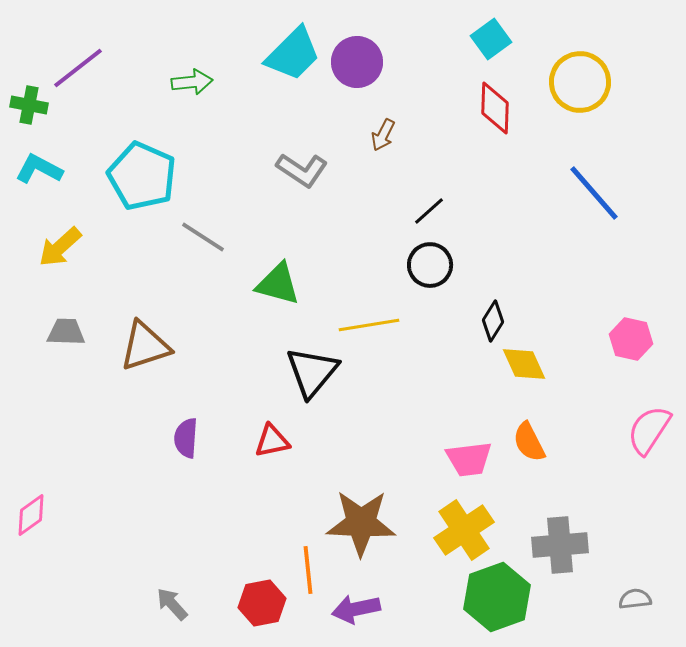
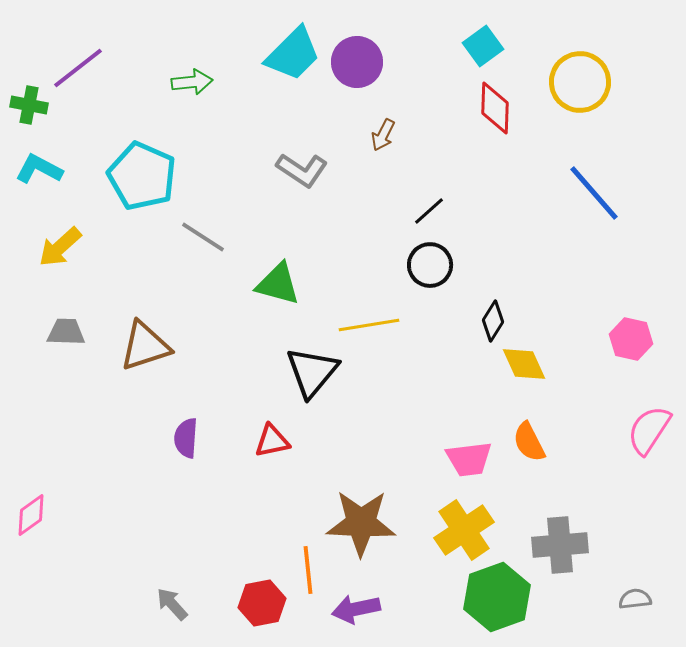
cyan square: moved 8 px left, 7 px down
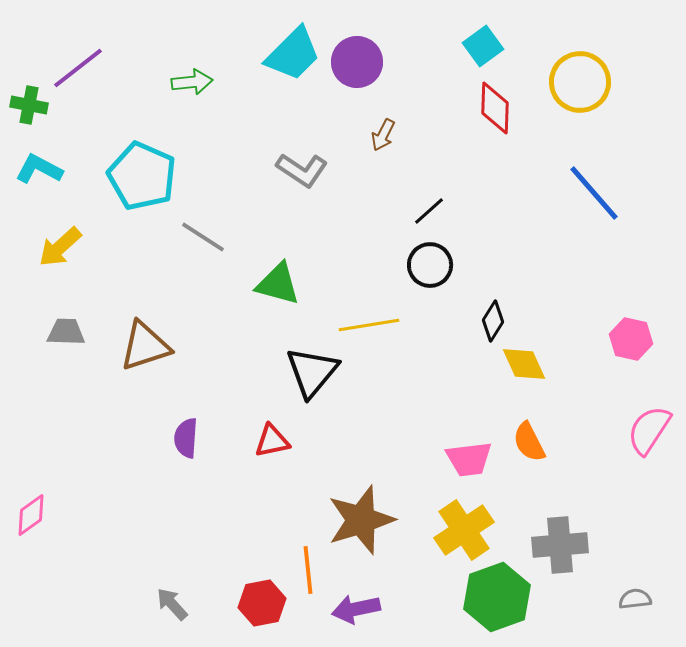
brown star: moved 3 px up; rotated 20 degrees counterclockwise
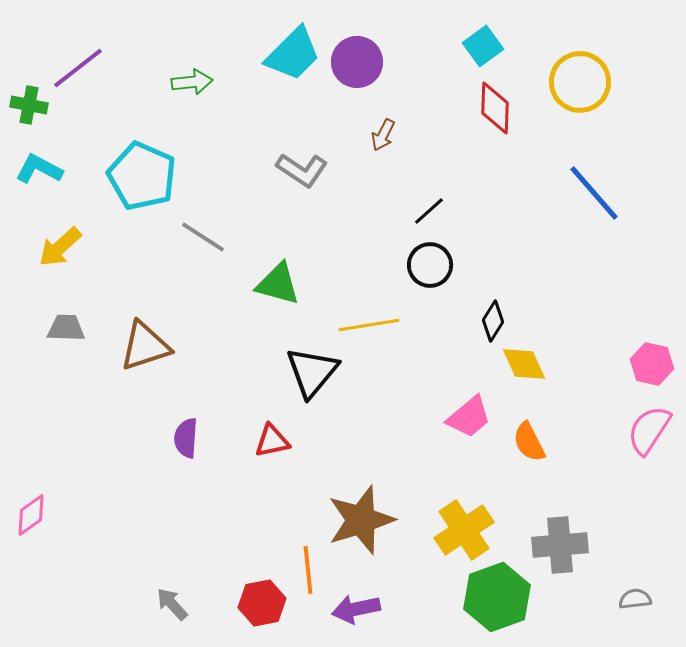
gray trapezoid: moved 4 px up
pink hexagon: moved 21 px right, 25 px down
pink trapezoid: moved 42 px up; rotated 33 degrees counterclockwise
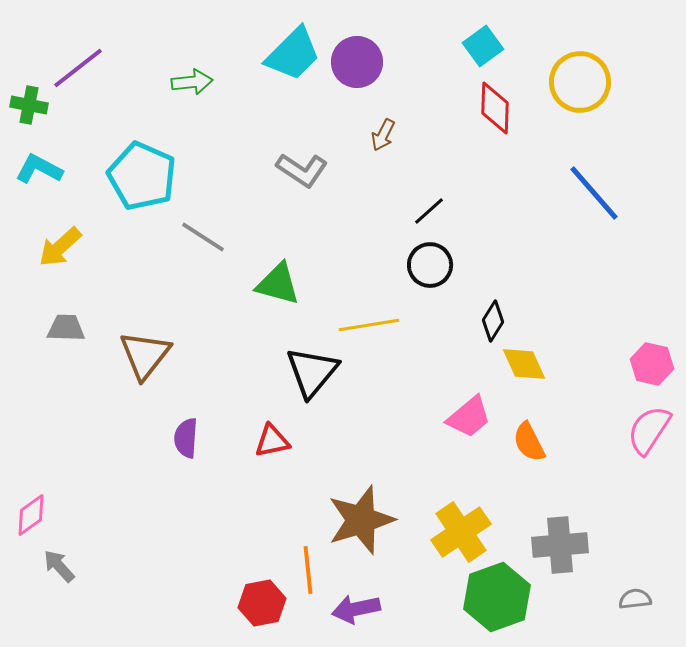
brown triangle: moved 9 px down; rotated 34 degrees counterclockwise
yellow cross: moved 3 px left, 2 px down
gray arrow: moved 113 px left, 38 px up
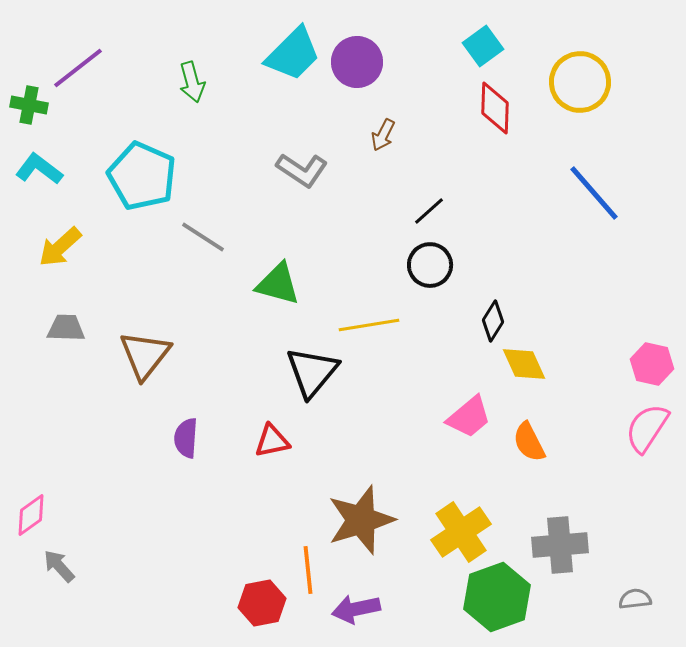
green arrow: rotated 81 degrees clockwise
cyan L-shape: rotated 9 degrees clockwise
pink semicircle: moved 2 px left, 2 px up
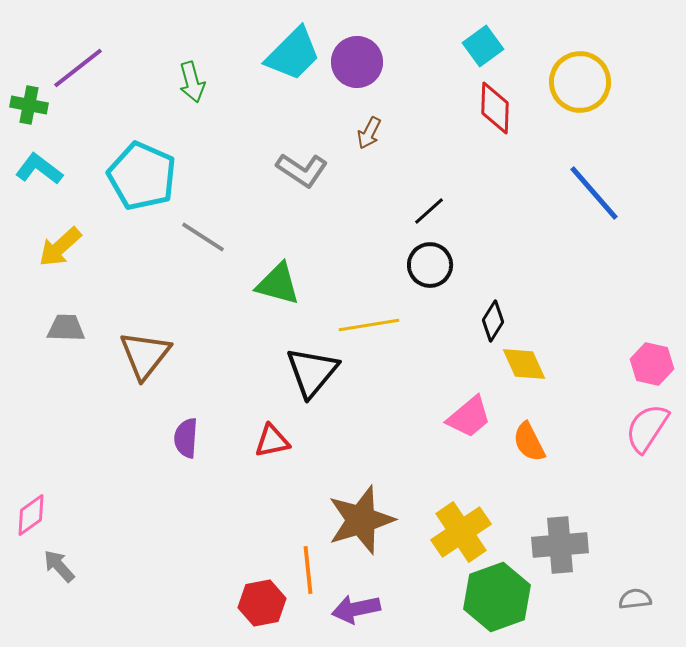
brown arrow: moved 14 px left, 2 px up
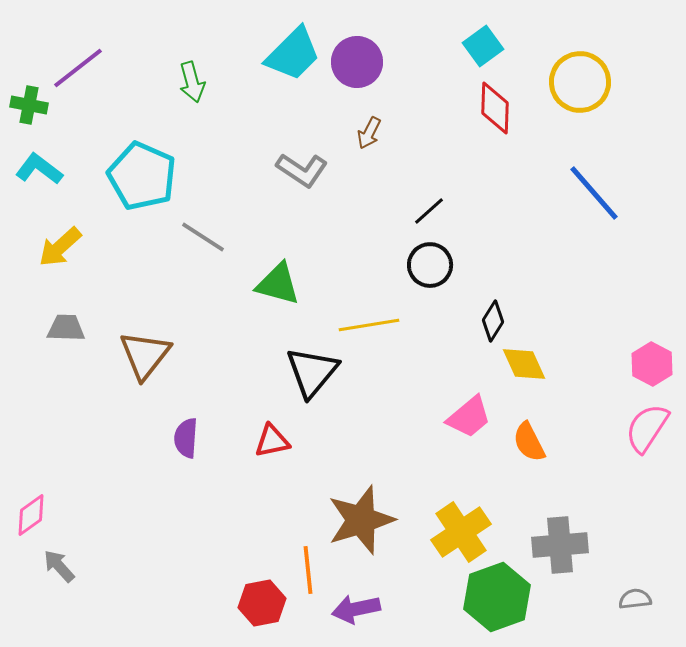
pink hexagon: rotated 15 degrees clockwise
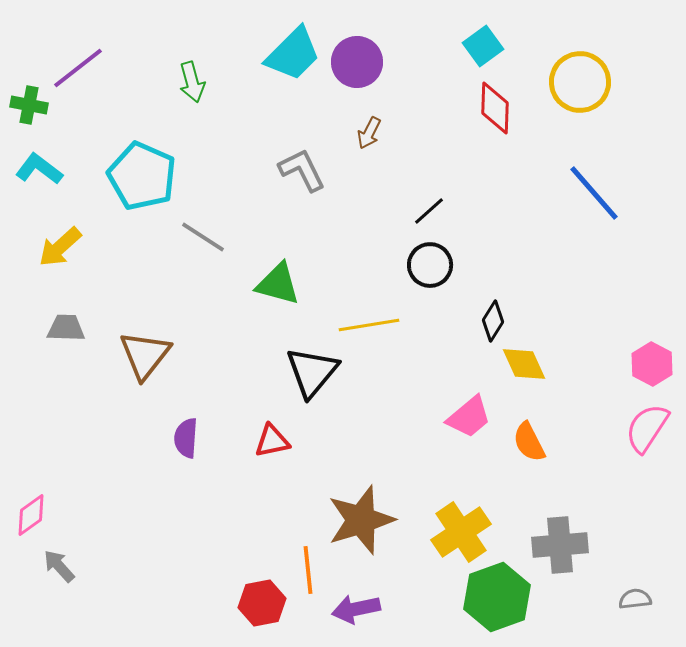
gray L-shape: rotated 150 degrees counterclockwise
